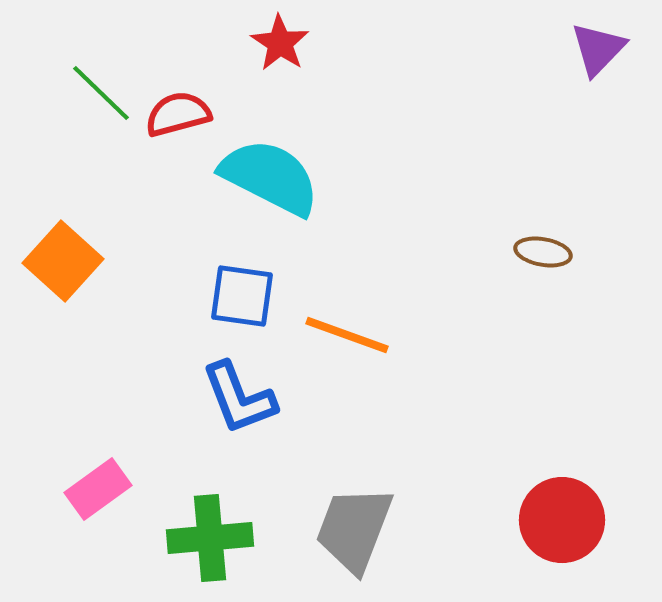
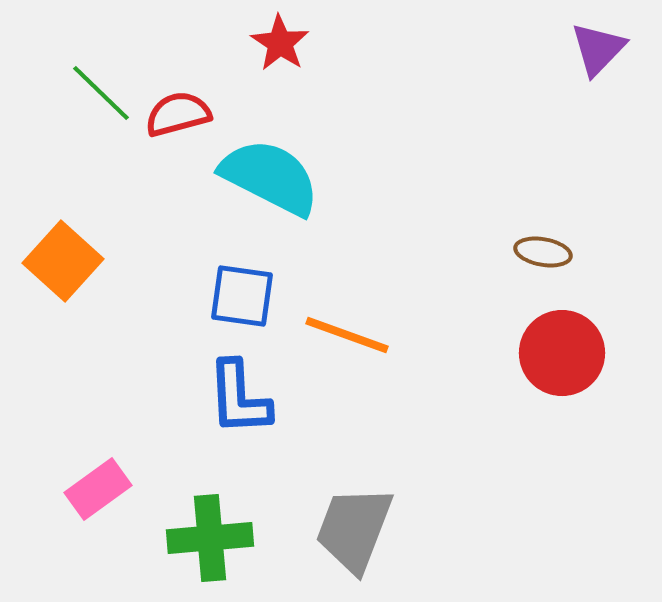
blue L-shape: rotated 18 degrees clockwise
red circle: moved 167 px up
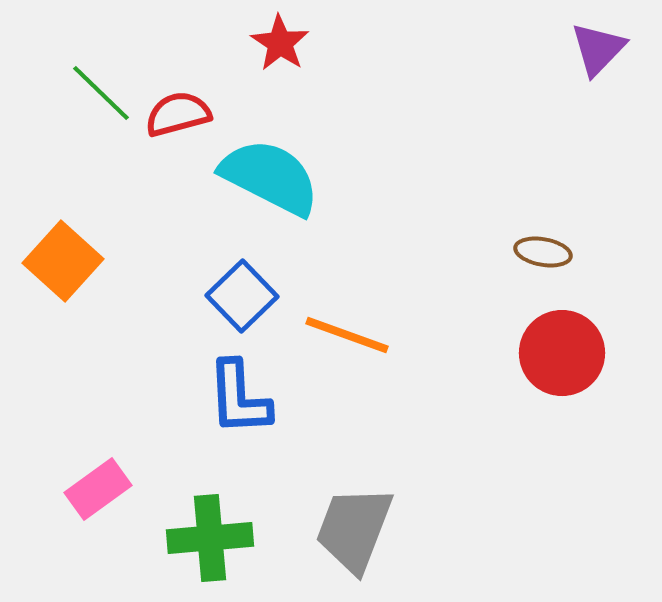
blue square: rotated 38 degrees clockwise
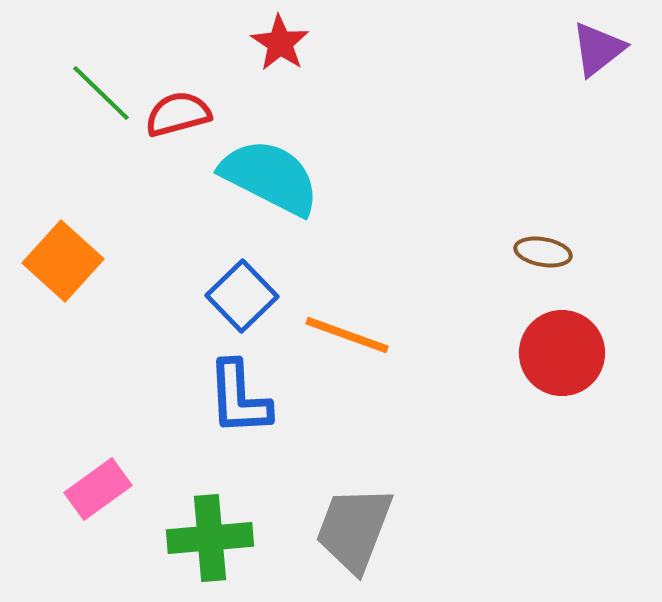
purple triangle: rotated 8 degrees clockwise
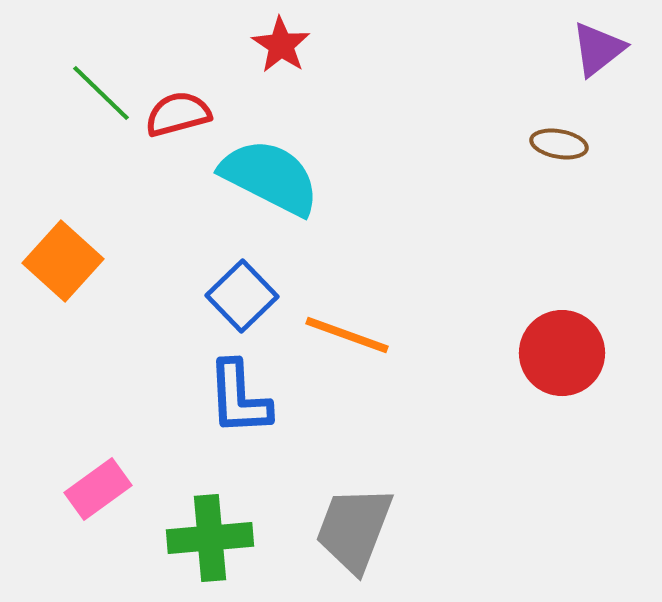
red star: moved 1 px right, 2 px down
brown ellipse: moved 16 px right, 108 px up
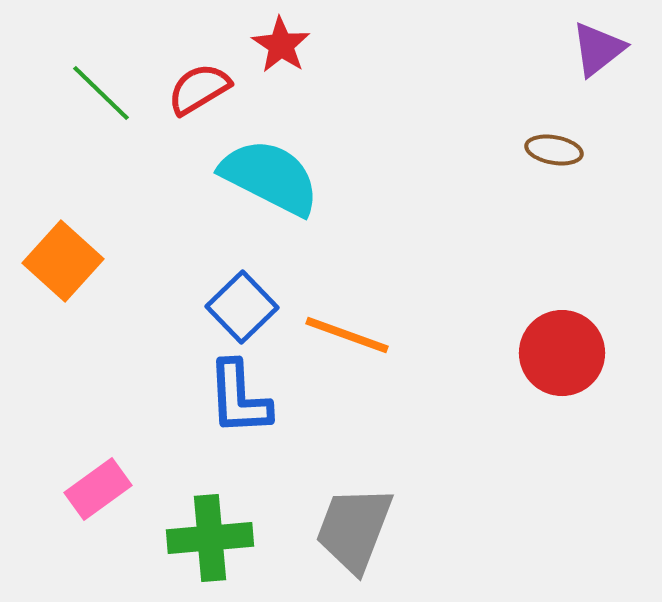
red semicircle: moved 21 px right, 25 px up; rotated 16 degrees counterclockwise
brown ellipse: moved 5 px left, 6 px down
blue square: moved 11 px down
